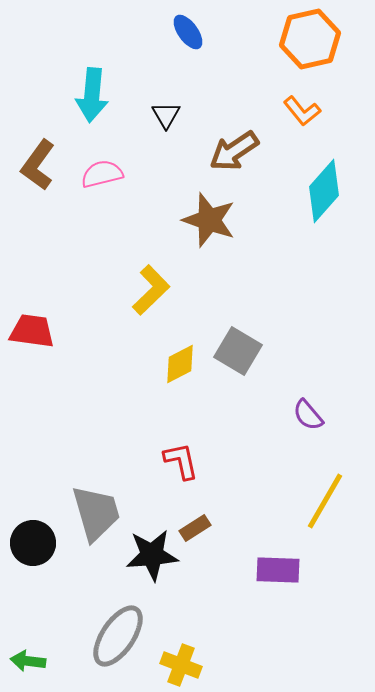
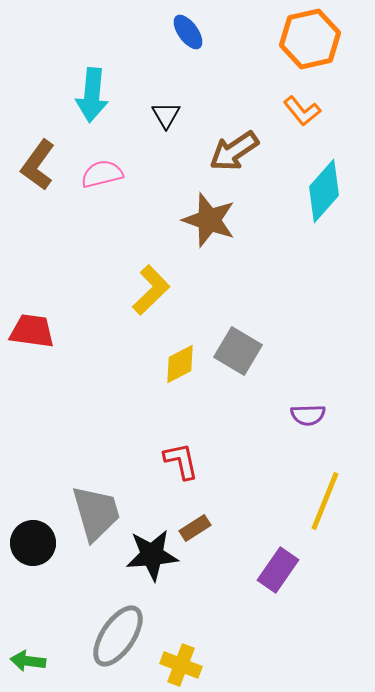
purple semicircle: rotated 52 degrees counterclockwise
yellow line: rotated 8 degrees counterclockwise
purple rectangle: rotated 57 degrees counterclockwise
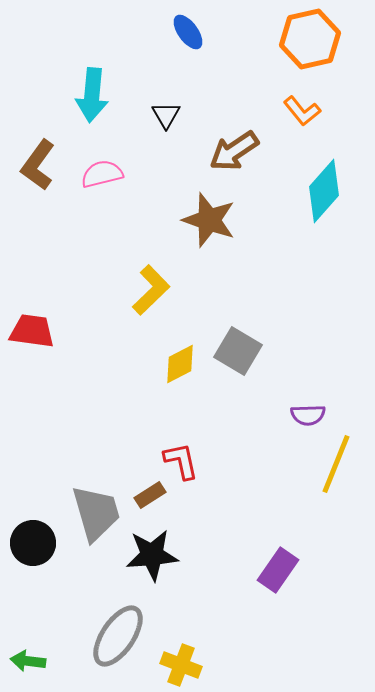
yellow line: moved 11 px right, 37 px up
brown rectangle: moved 45 px left, 33 px up
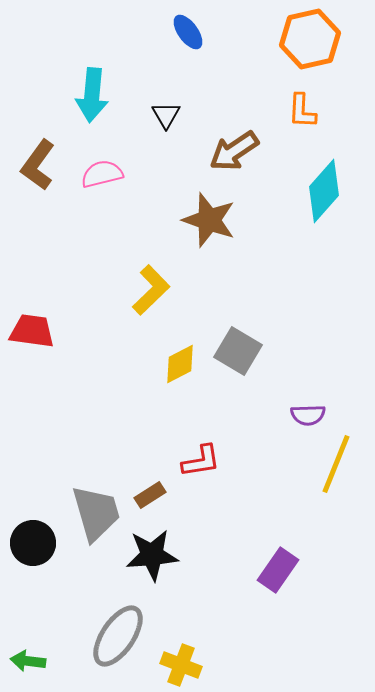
orange L-shape: rotated 42 degrees clockwise
red L-shape: moved 20 px right; rotated 93 degrees clockwise
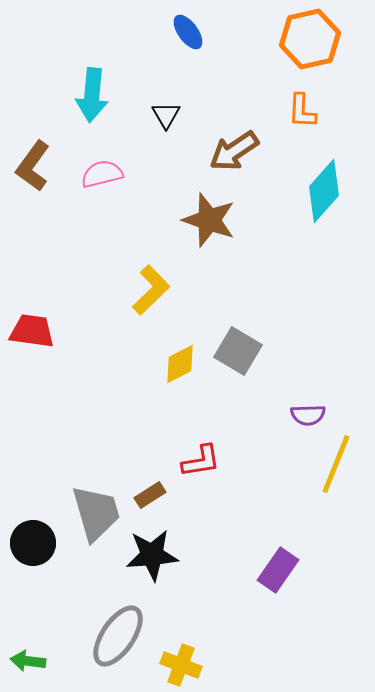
brown L-shape: moved 5 px left, 1 px down
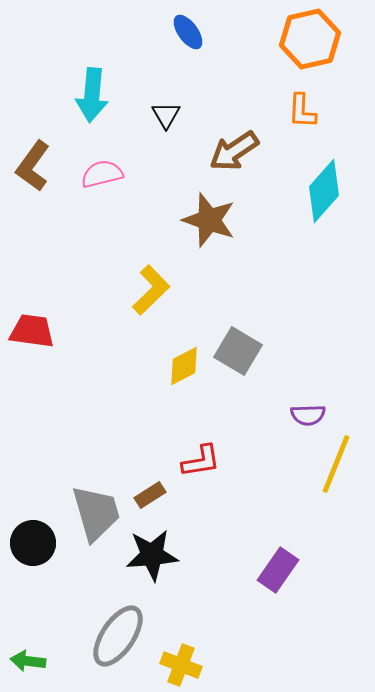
yellow diamond: moved 4 px right, 2 px down
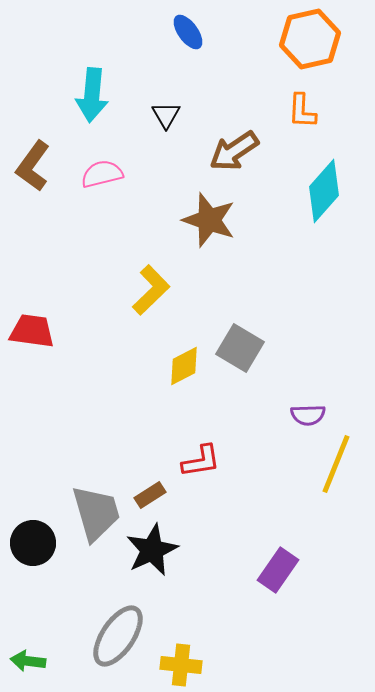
gray square: moved 2 px right, 3 px up
black star: moved 5 px up; rotated 20 degrees counterclockwise
yellow cross: rotated 15 degrees counterclockwise
